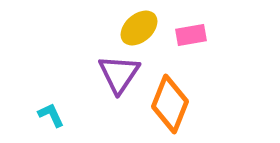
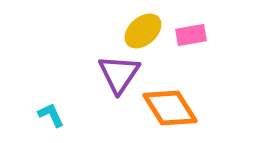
yellow ellipse: moved 4 px right, 3 px down
orange diamond: moved 4 px down; rotated 54 degrees counterclockwise
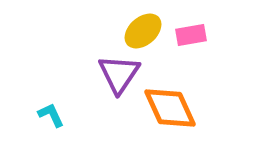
orange diamond: rotated 8 degrees clockwise
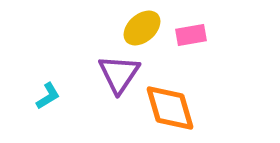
yellow ellipse: moved 1 px left, 3 px up
orange diamond: rotated 8 degrees clockwise
cyan L-shape: moved 3 px left, 19 px up; rotated 84 degrees clockwise
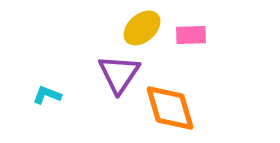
pink rectangle: rotated 8 degrees clockwise
cyan L-shape: moved 1 px left, 1 px up; rotated 128 degrees counterclockwise
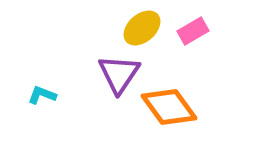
pink rectangle: moved 2 px right, 4 px up; rotated 28 degrees counterclockwise
cyan L-shape: moved 5 px left
orange diamond: moved 1 px left, 1 px up; rotated 20 degrees counterclockwise
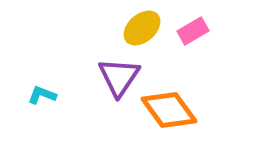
purple triangle: moved 3 px down
orange diamond: moved 3 px down
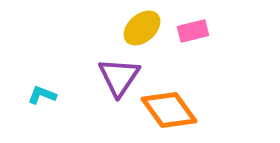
pink rectangle: rotated 16 degrees clockwise
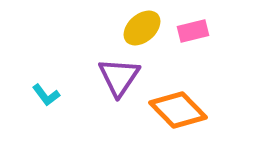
cyan L-shape: moved 4 px right; rotated 148 degrees counterclockwise
orange diamond: moved 9 px right; rotated 8 degrees counterclockwise
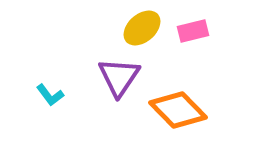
cyan L-shape: moved 4 px right
